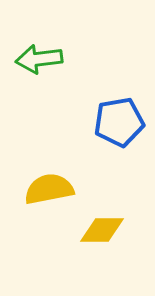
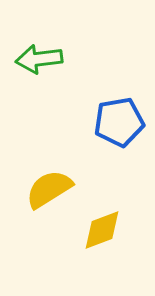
yellow semicircle: rotated 21 degrees counterclockwise
yellow diamond: rotated 21 degrees counterclockwise
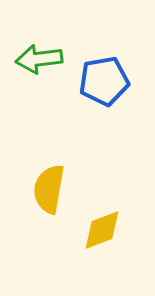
blue pentagon: moved 15 px left, 41 px up
yellow semicircle: rotated 48 degrees counterclockwise
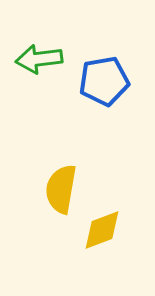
yellow semicircle: moved 12 px right
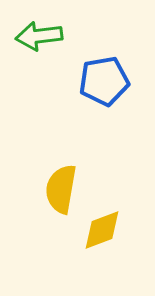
green arrow: moved 23 px up
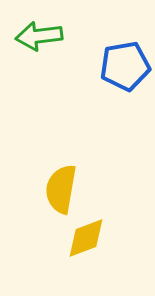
blue pentagon: moved 21 px right, 15 px up
yellow diamond: moved 16 px left, 8 px down
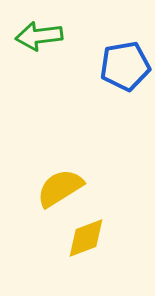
yellow semicircle: moved 1 px left, 1 px up; rotated 48 degrees clockwise
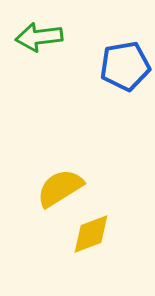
green arrow: moved 1 px down
yellow diamond: moved 5 px right, 4 px up
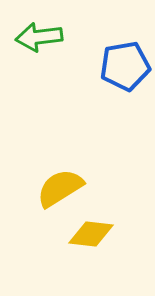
yellow diamond: rotated 27 degrees clockwise
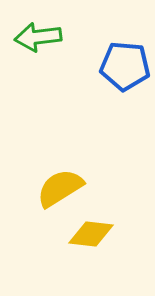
green arrow: moved 1 px left
blue pentagon: rotated 15 degrees clockwise
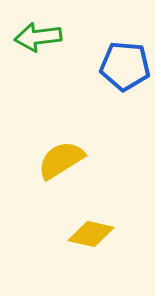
yellow semicircle: moved 1 px right, 28 px up
yellow diamond: rotated 6 degrees clockwise
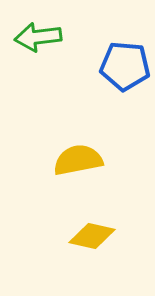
yellow semicircle: moved 17 px right; rotated 21 degrees clockwise
yellow diamond: moved 1 px right, 2 px down
